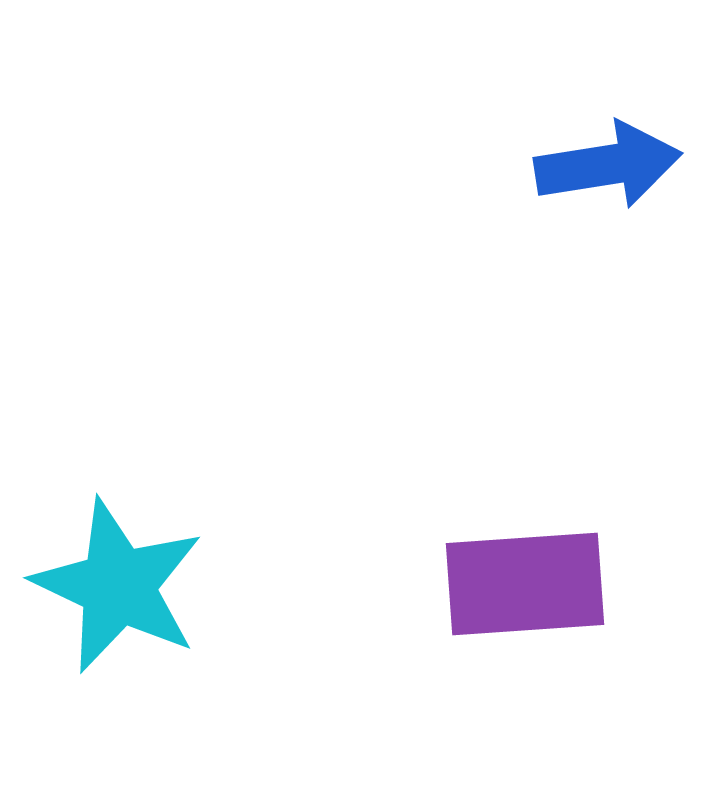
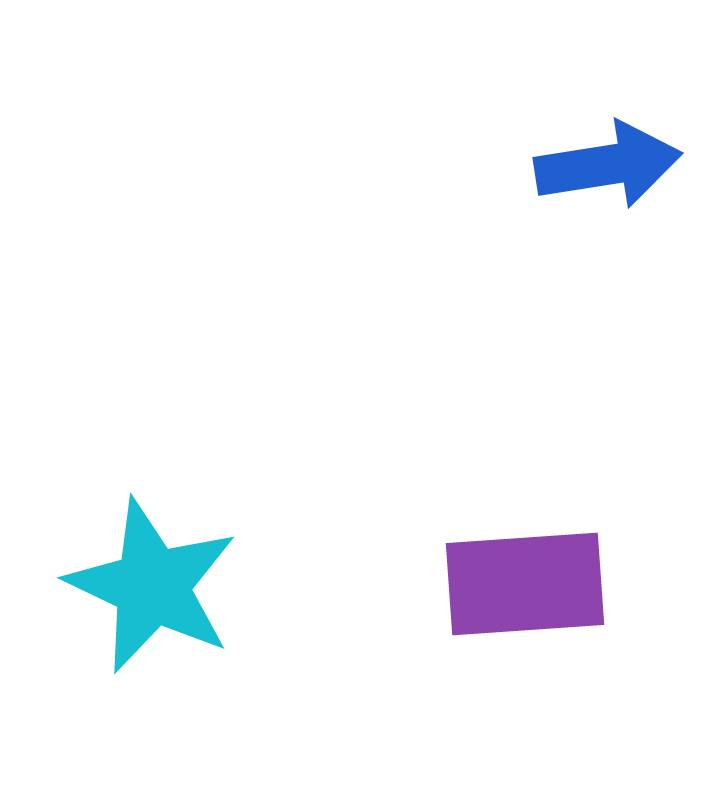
cyan star: moved 34 px right
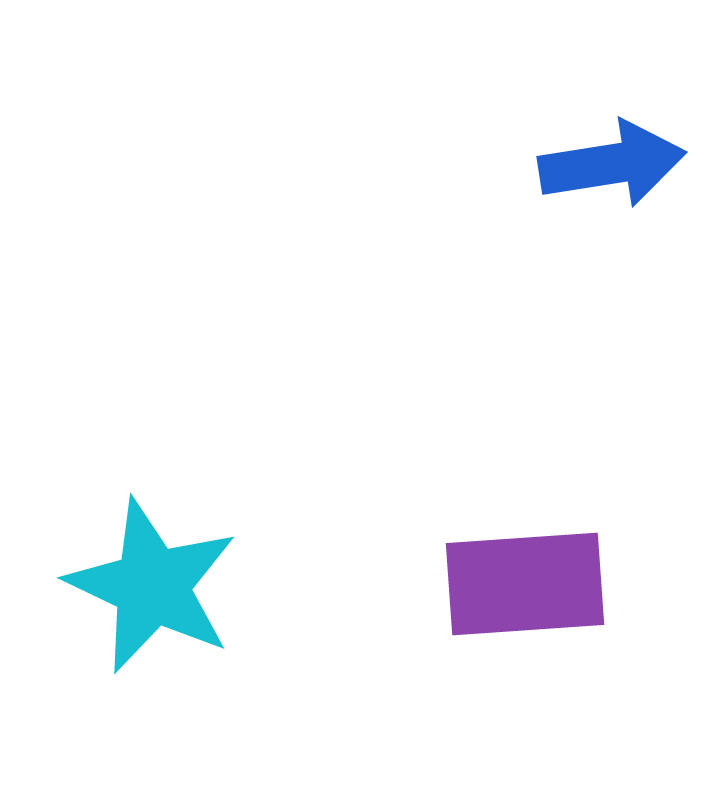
blue arrow: moved 4 px right, 1 px up
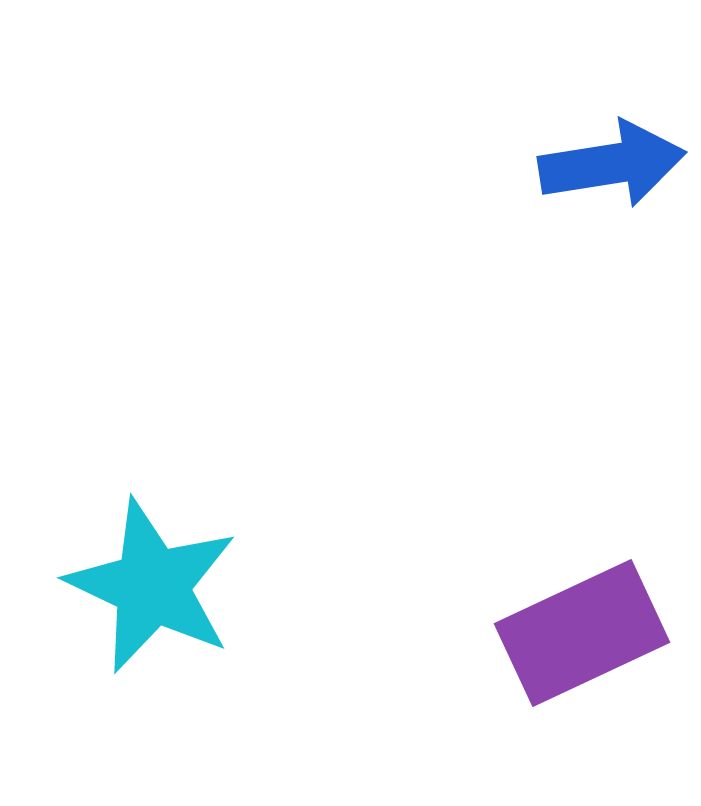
purple rectangle: moved 57 px right, 49 px down; rotated 21 degrees counterclockwise
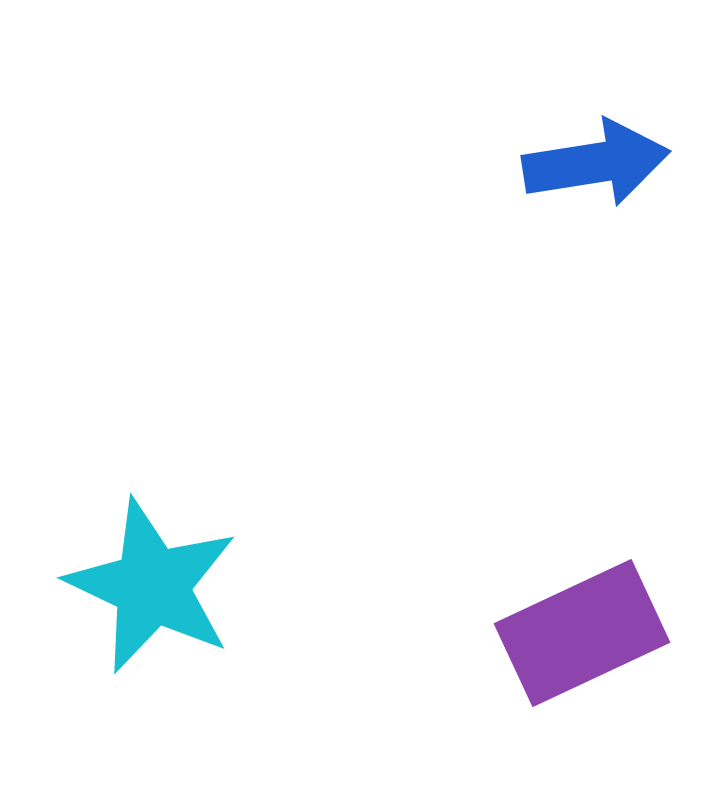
blue arrow: moved 16 px left, 1 px up
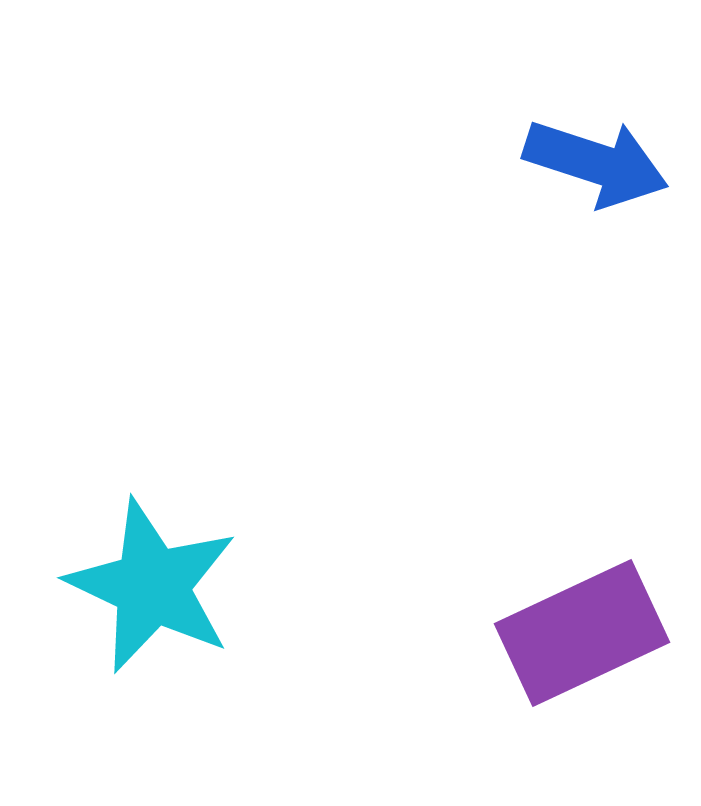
blue arrow: rotated 27 degrees clockwise
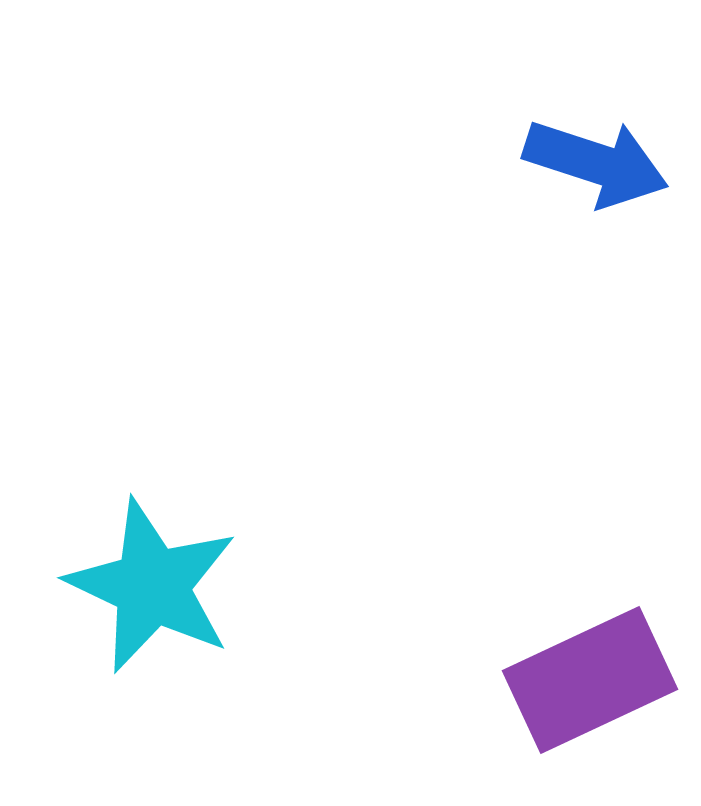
purple rectangle: moved 8 px right, 47 px down
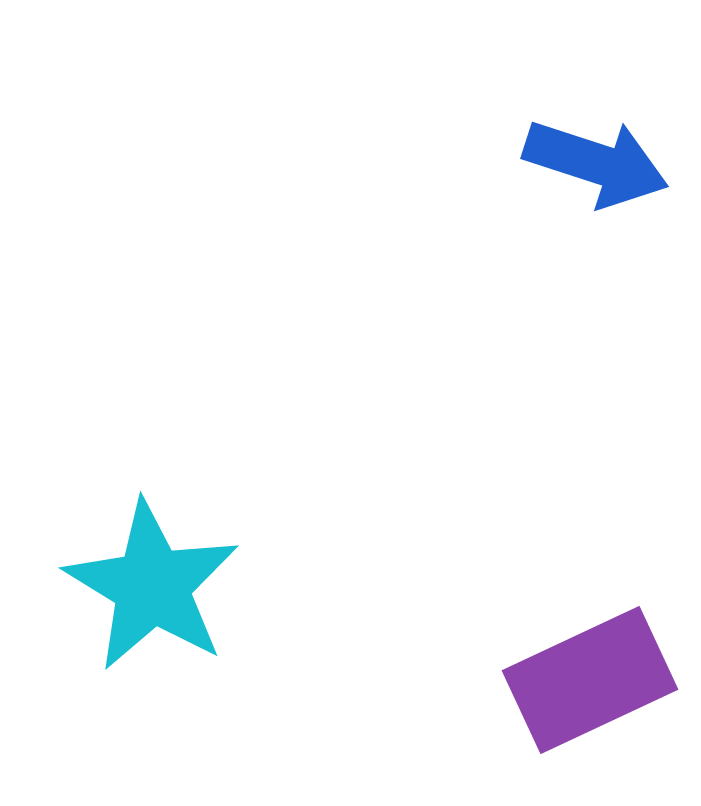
cyan star: rotated 6 degrees clockwise
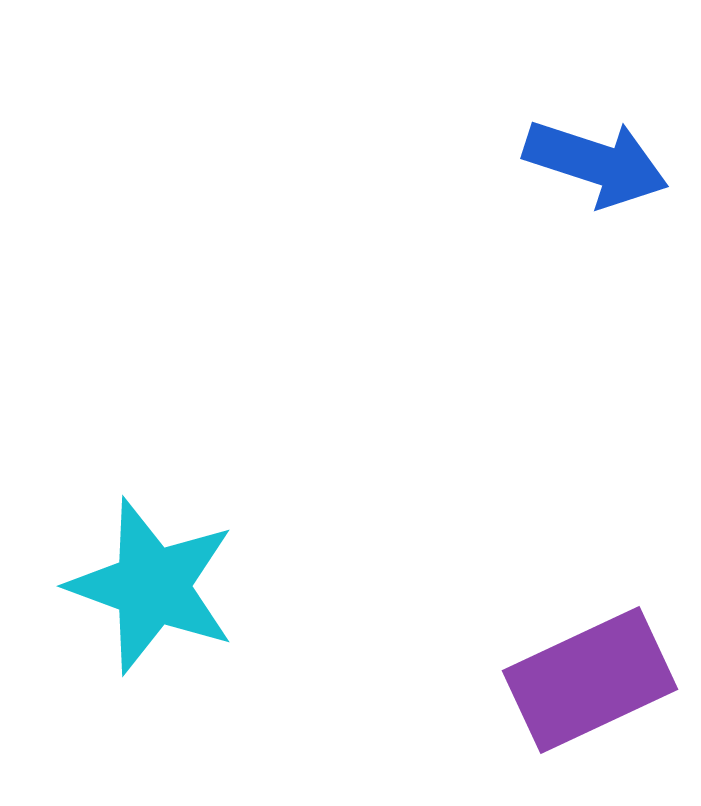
cyan star: rotated 11 degrees counterclockwise
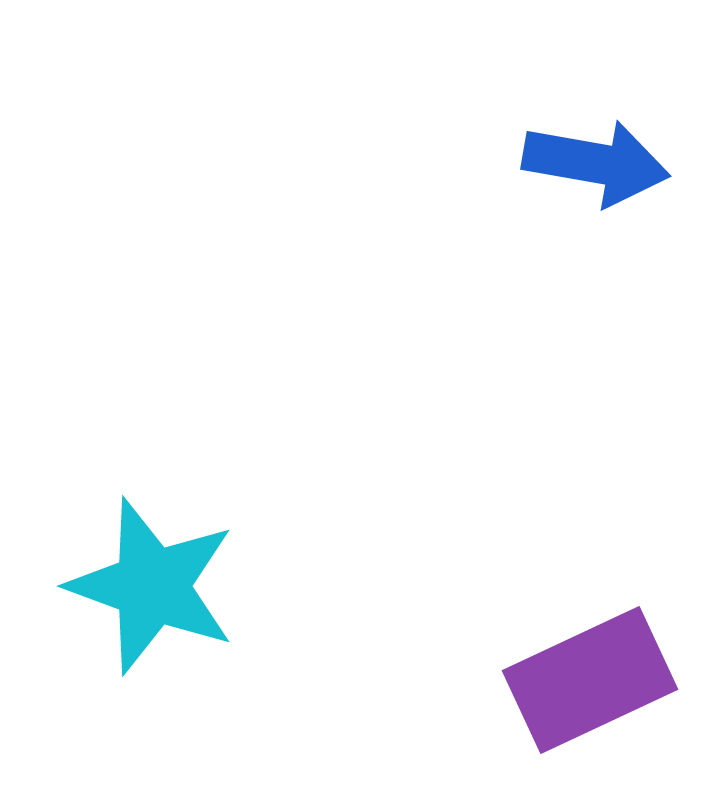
blue arrow: rotated 8 degrees counterclockwise
